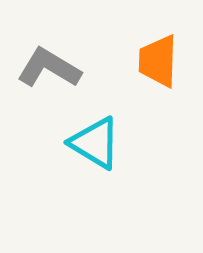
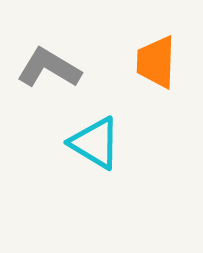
orange trapezoid: moved 2 px left, 1 px down
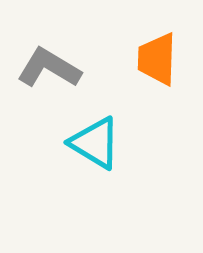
orange trapezoid: moved 1 px right, 3 px up
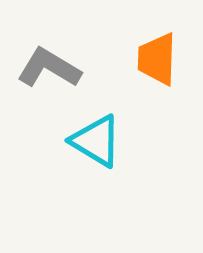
cyan triangle: moved 1 px right, 2 px up
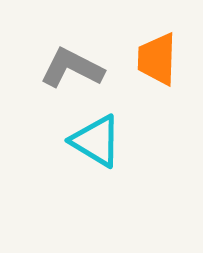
gray L-shape: moved 23 px right; rotated 4 degrees counterclockwise
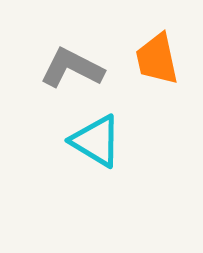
orange trapezoid: rotated 14 degrees counterclockwise
